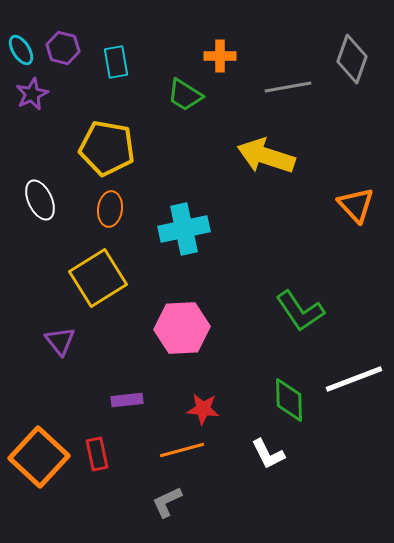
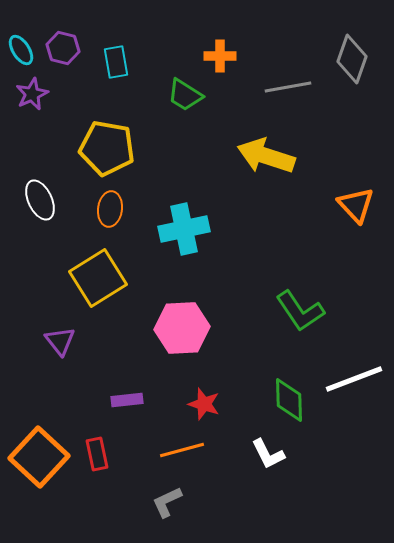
red star: moved 1 px right, 5 px up; rotated 12 degrees clockwise
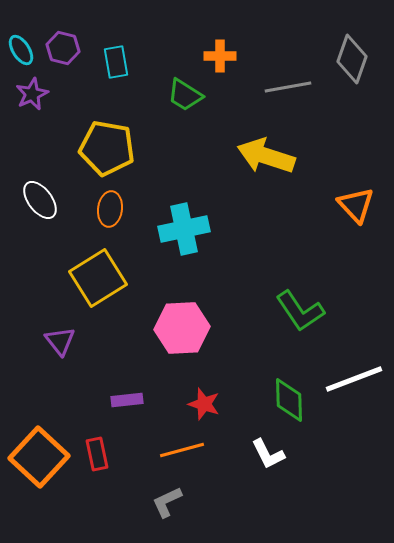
white ellipse: rotated 12 degrees counterclockwise
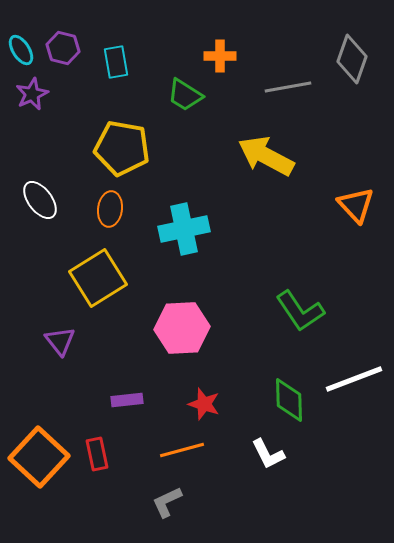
yellow pentagon: moved 15 px right
yellow arrow: rotated 10 degrees clockwise
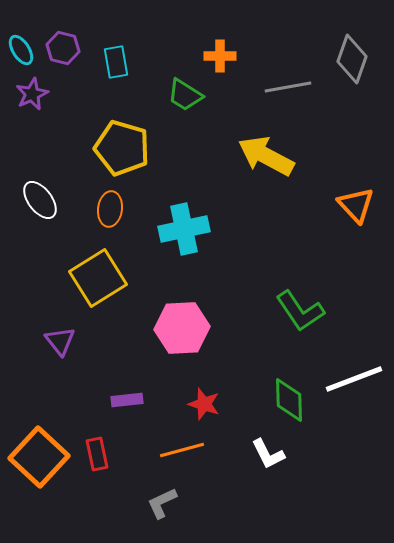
yellow pentagon: rotated 6 degrees clockwise
gray L-shape: moved 5 px left, 1 px down
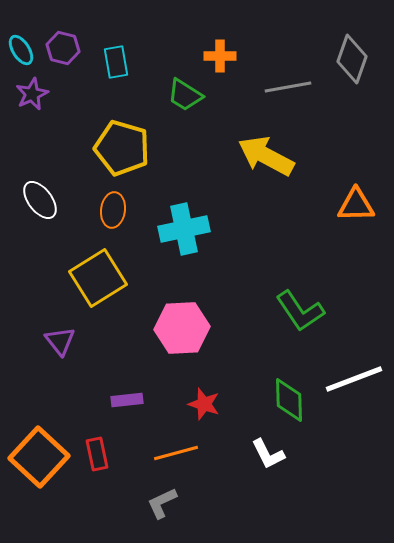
orange triangle: rotated 48 degrees counterclockwise
orange ellipse: moved 3 px right, 1 px down
orange line: moved 6 px left, 3 px down
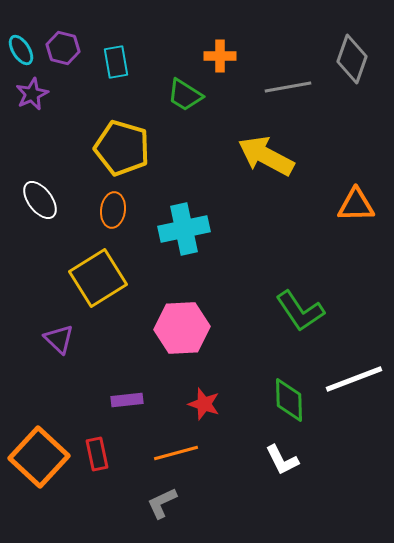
purple triangle: moved 1 px left, 2 px up; rotated 8 degrees counterclockwise
white L-shape: moved 14 px right, 6 px down
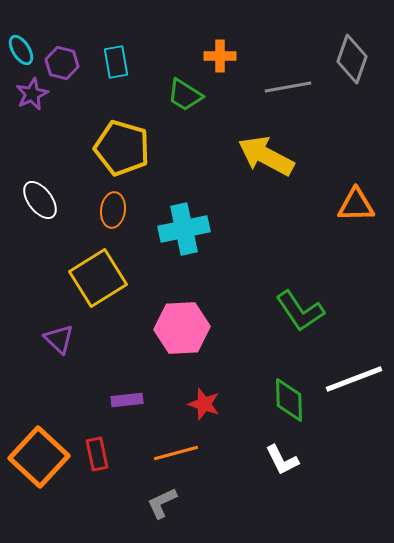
purple hexagon: moved 1 px left, 15 px down
